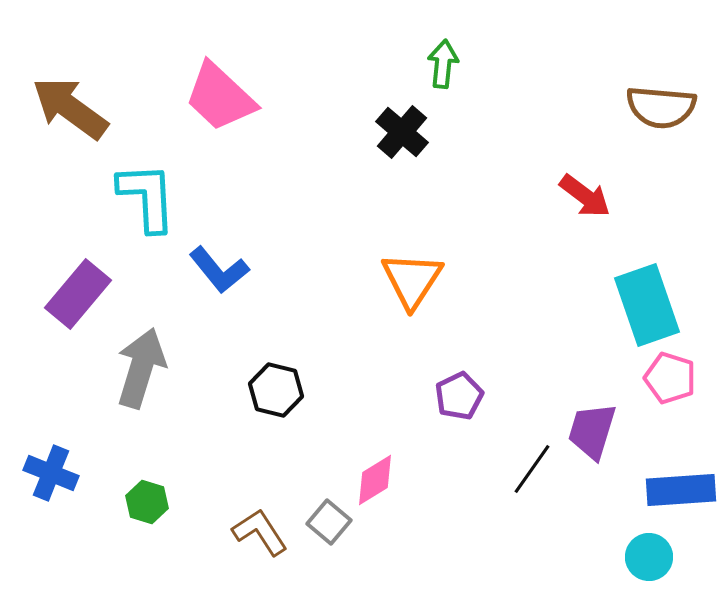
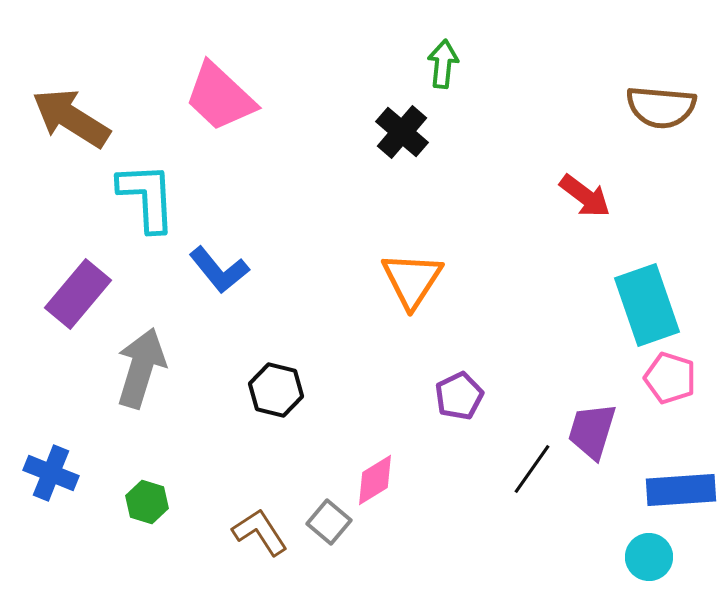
brown arrow: moved 1 px right, 10 px down; rotated 4 degrees counterclockwise
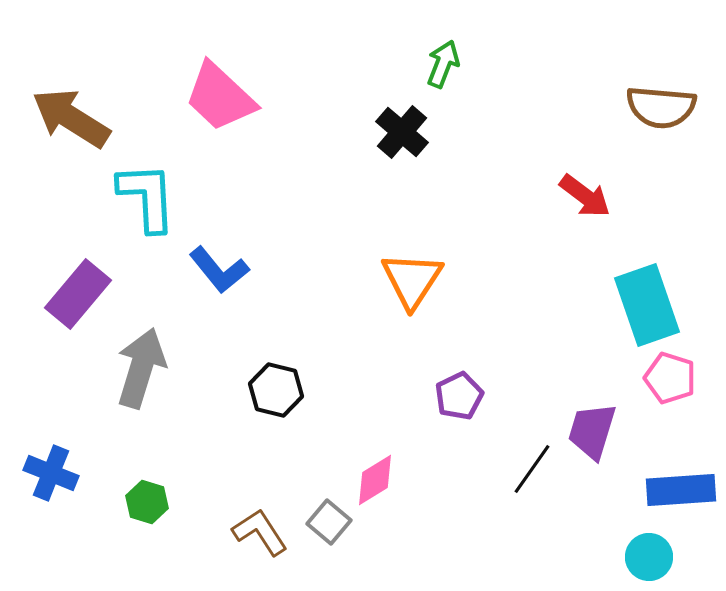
green arrow: rotated 15 degrees clockwise
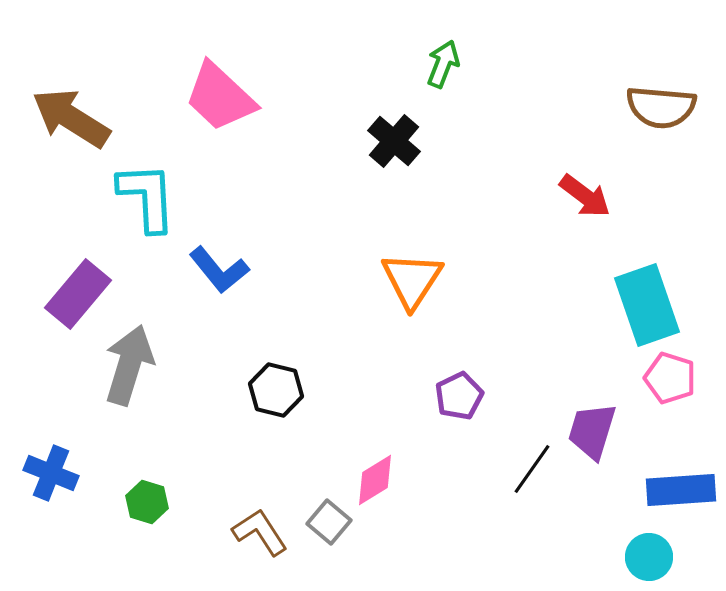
black cross: moved 8 px left, 9 px down
gray arrow: moved 12 px left, 3 px up
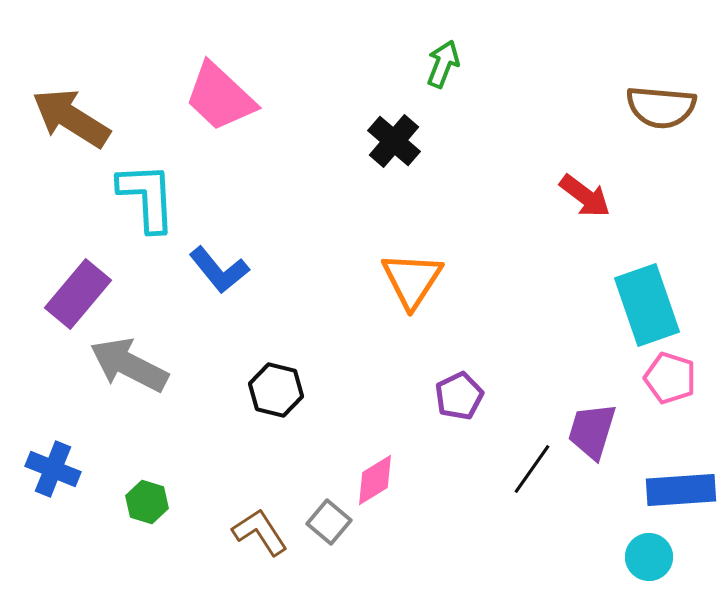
gray arrow: rotated 80 degrees counterclockwise
blue cross: moved 2 px right, 4 px up
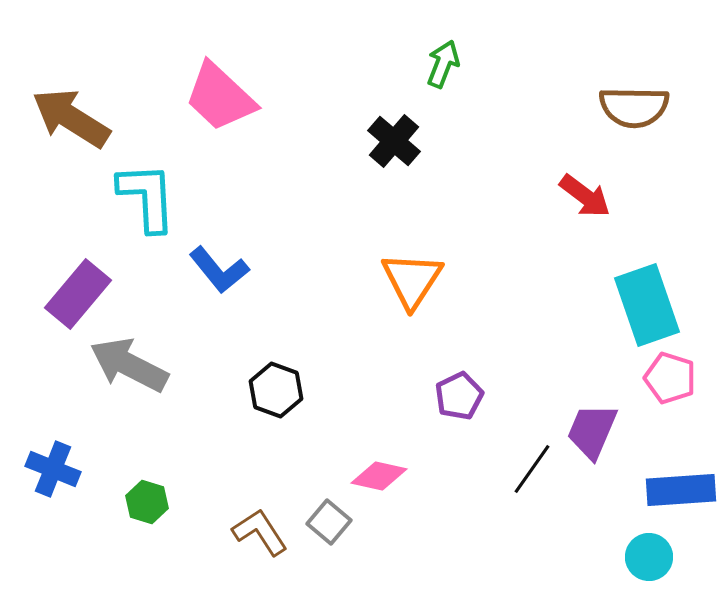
brown semicircle: moved 27 px left; rotated 4 degrees counterclockwise
black hexagon: rotated 6 degrees clockwise
purple trapezoid: rotated 6 degrees clockwise
pink diamond: moved 4 px right, 4 px up; rotated 44 degrees clockwise
